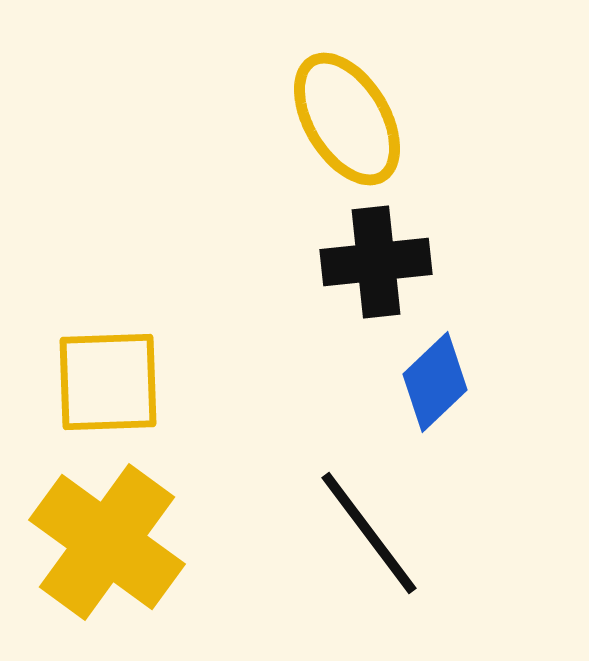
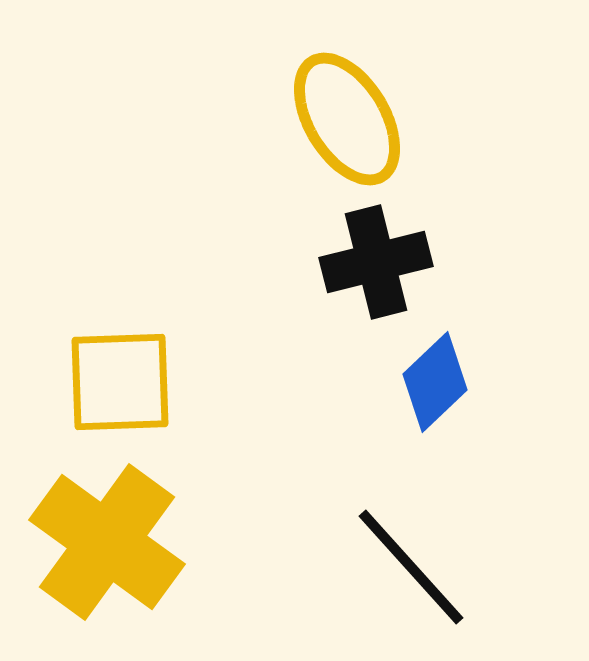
black cross: rotated 8 degrees counterclockwise
yellow square: moved 12 px right
black line: moved 42 px right, 34 px down; rotated 5 degrees counterclockwise
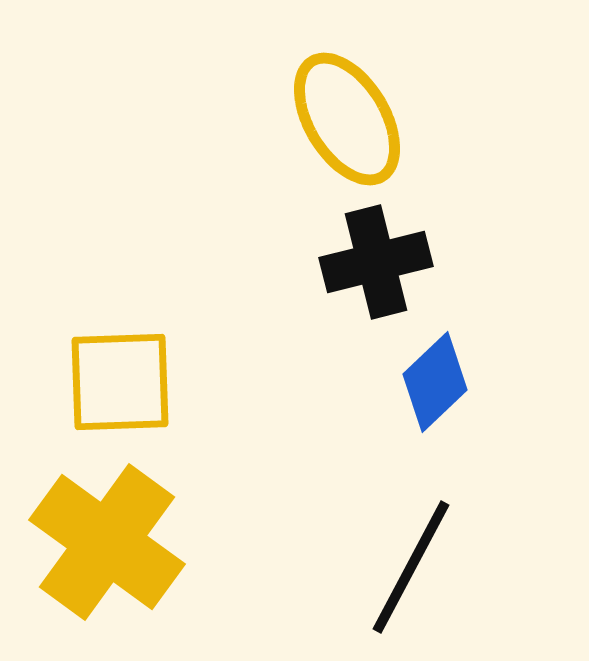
black line: rotated 70 degrees clockwise
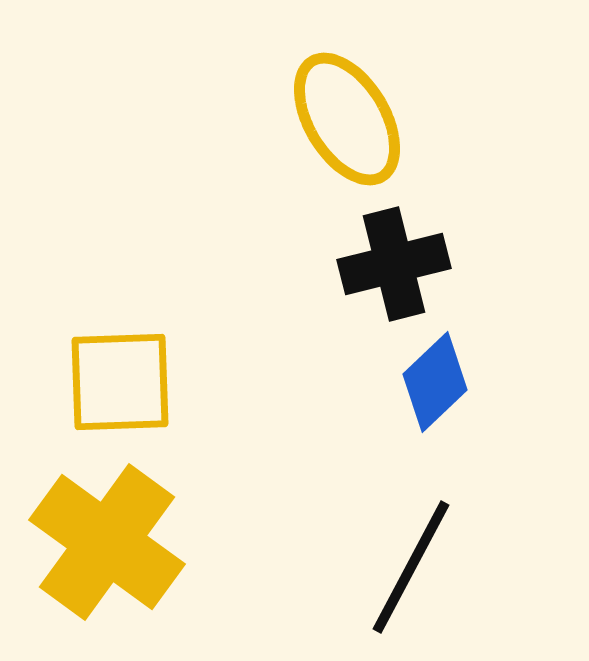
black cross: moved 18 px right, 2 px down
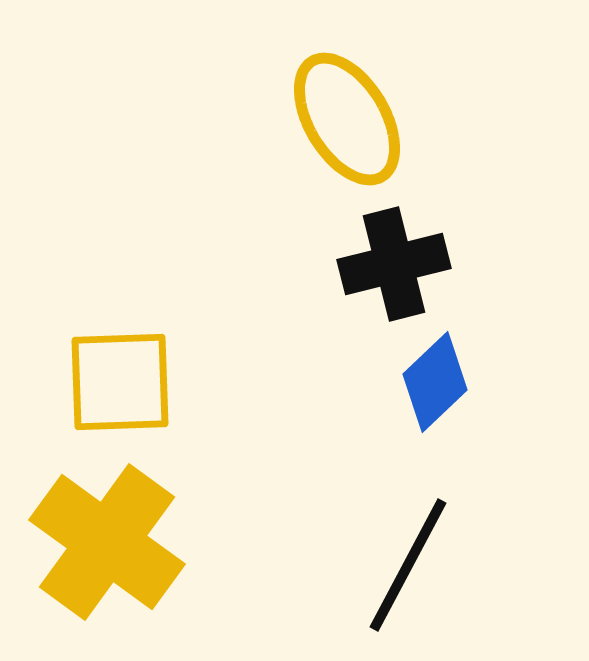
black line: moved 3 px left, 2 px up
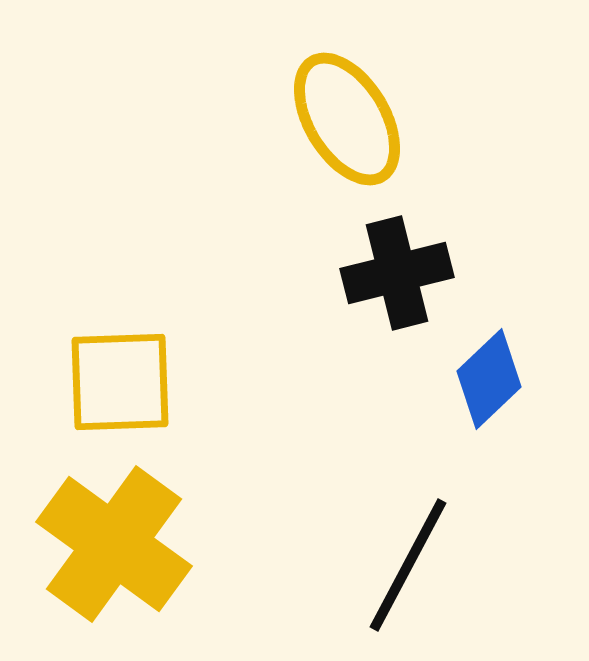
black cross: moved 3 px right, 9 px down
blue diamond: moved 54 px right, 3 px up
yellow cross: moved 7 px right, 2 px down
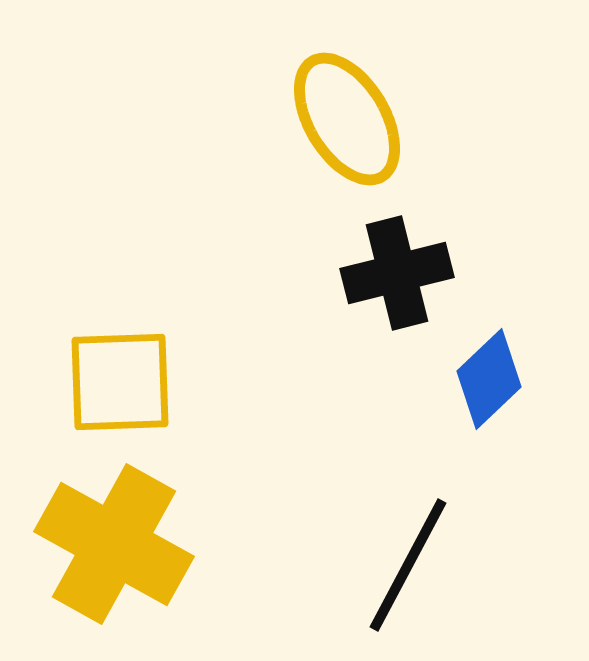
yellow cross: rotated 7 degrees counterclockwise
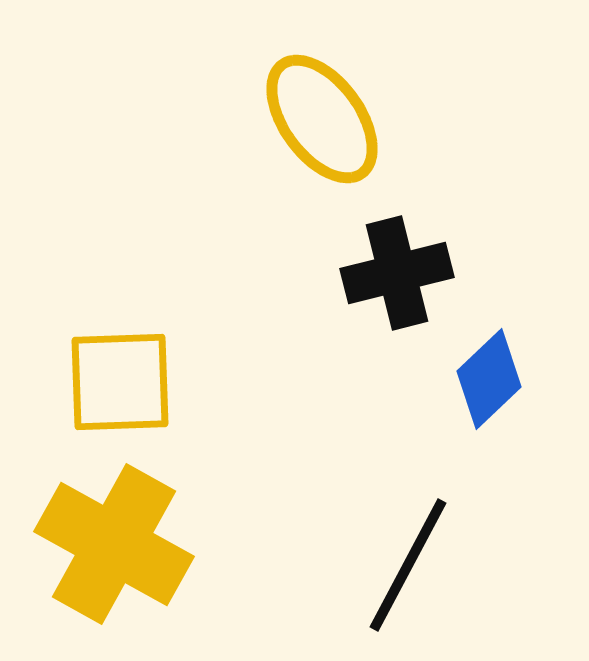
yellow ellipse: moved 25 px left; rotated 5 degrees counterclockwise
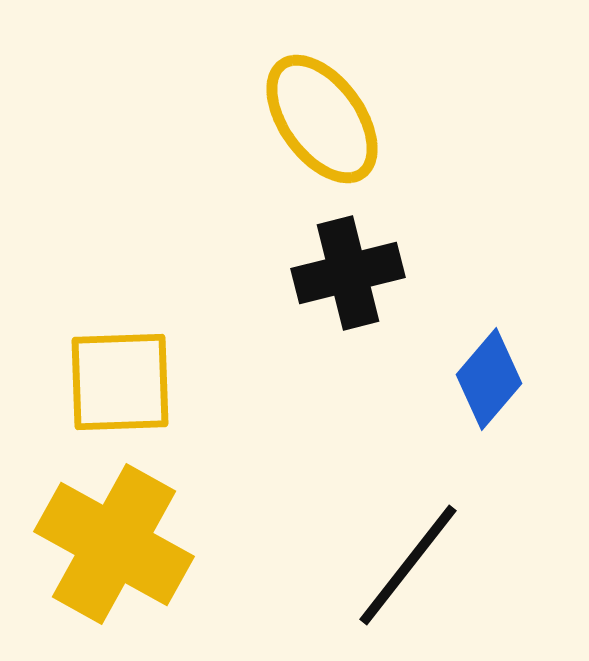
black cross: moved 49 px left
blue diamond: rotated 6 degrees counterclockwise
black line: rotated 10 degrees clockwise
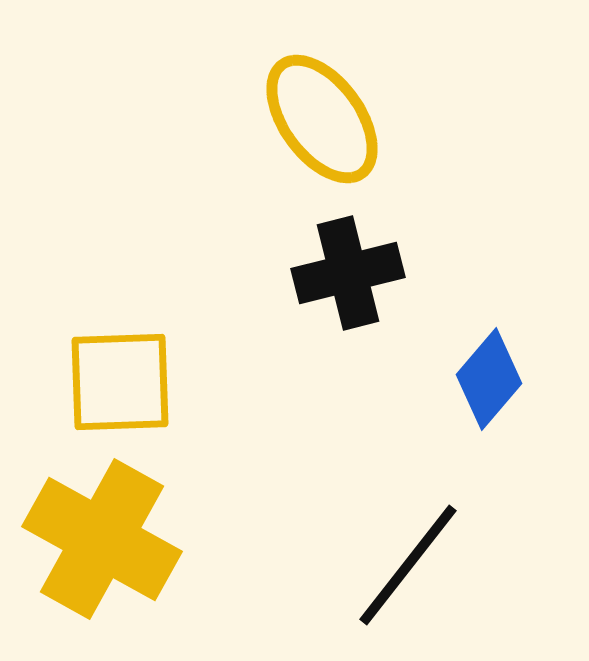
yellow cross: moved 12 px left, 5 px up
